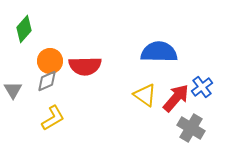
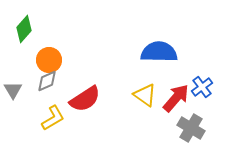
orange circle: moved 1 px left, 1 px up
red semicircle: moved 33 px down; rotated 32 degrees counterclockwise
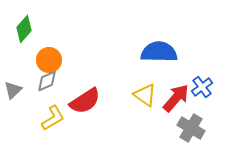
gray triangle: rotated 18 degrees clockwise
red semicircle: moved 2 px down
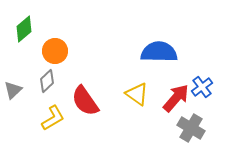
green diamond: rotated 8 degrees clockwise
orange circle: moved 6 px right, 9 px up
gray diamond: rotated 20 degrees counterclockwise
yellow triangle: moved 8 px left, 1 px up
red semicircle: rotated 88 degrees clockwise
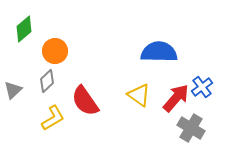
yellow triangle: moved 2 px right, 1 px down
